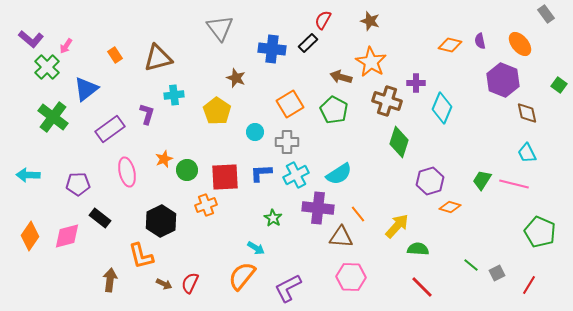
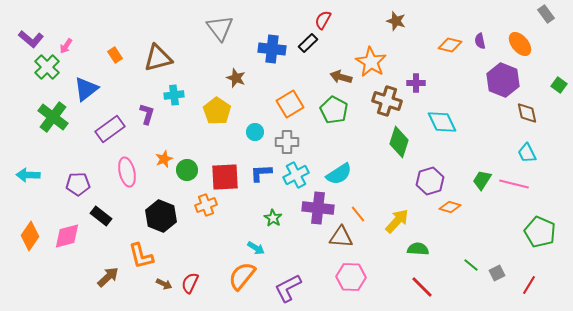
brown star at (370, 21): moved 26 px right
cyan diamond at (442, 108): moved 14 px down; rotated 48 degrees counterclockwise
black rectangle at (100, 218): moved 1 px right, 2 px up
black hexagon at (161, 221): moved 5 px up; rotated 12 degrees counterclockwise
yellow arrow at (397, 226): moved 5 px up
brown arrow at (110, 280): moved 2 px left, 3 px up; rotated 40 degrees clockwise
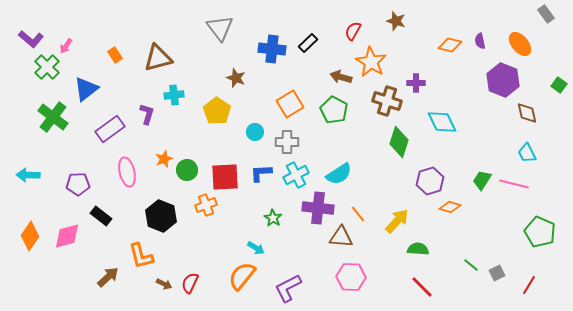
red semicircle at (323, 20): moved 30 px right, 11 px down
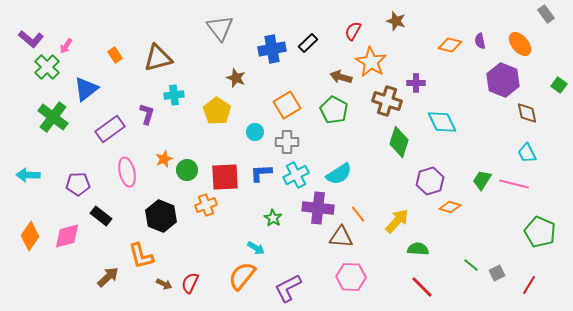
blue cross at (272, 49): rotated 16 degrees counterclockwise
orange square at (290, 104): moved 3 px left, 1 px down
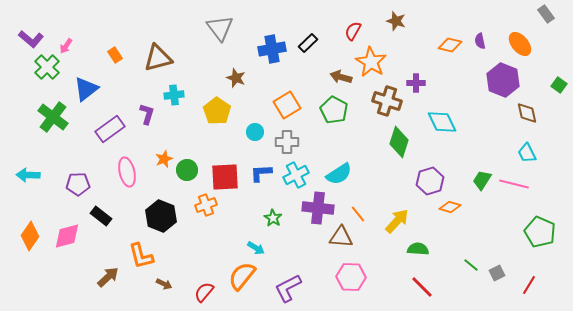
red semicircle at (190, 283): moved 14 px right, 9 px down; rotated 15 degrees clockwise
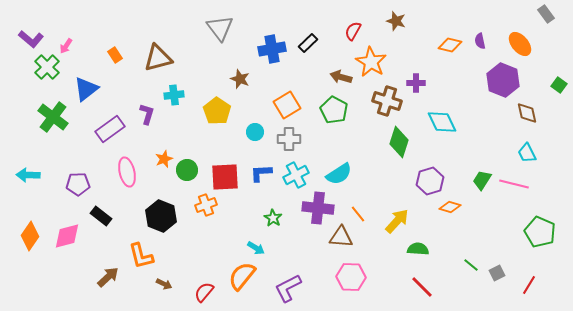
brown star at (236, 78): moved 4 px right, 1 px down
gray cross at (287, 142): moved 2 px right, 3 px up
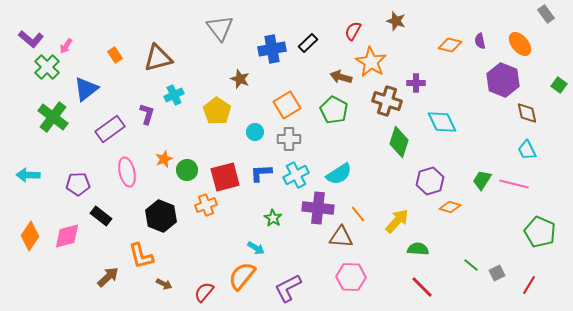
cyan cross at (174, 95): rotated 18 degrees counterclockwise
cyan trapezoid at (527, 153): moved 3 px up
red square at (225, 177): rotated 12 degrees counterclockwise
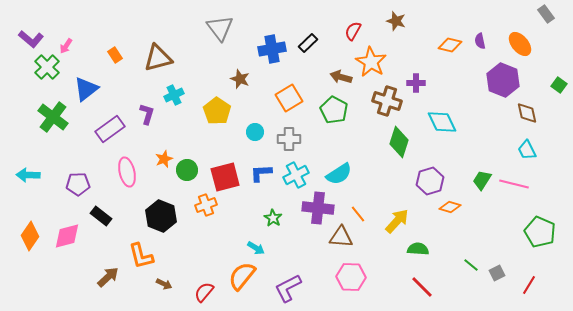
orange square at (287, 105): moved 2 px right, 7 px up
